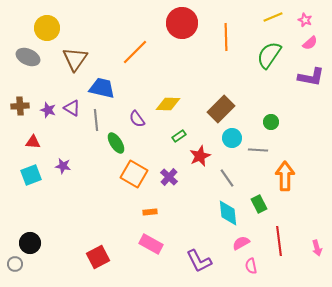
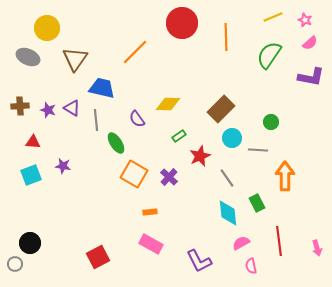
green rectangle at (259, 204): moved 2 px left, 1 px up
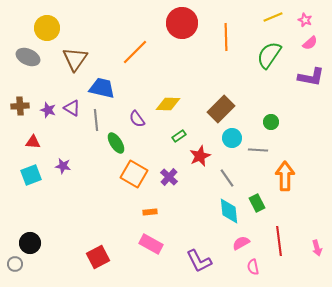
cyan diamond at (228, 213): moved 1 px right, 2 px up
pink semicircle at (251, 266): moved 2 px right, 1 px down
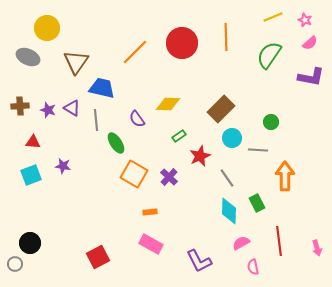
red circle at (182, 23): moved 20 px down
brown triangle at (75, 59): moved 1 px right, 3 px down
cyan diamond at (229, 211): rotated 8 degrees clockwise
